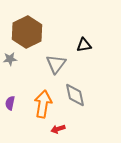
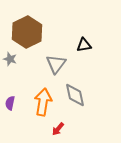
gray star: rotated 24 degrees clockwise
orange arrow: moved 2 px up
red arrow: rotated 32 degrees counterclockwise
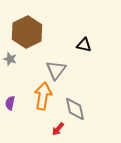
black triangle: rotated 21 degrees clockwise
gray triangle: moved 6 px down
gray diamond: moved 14 px down
orange arrow: moved 6 px up
